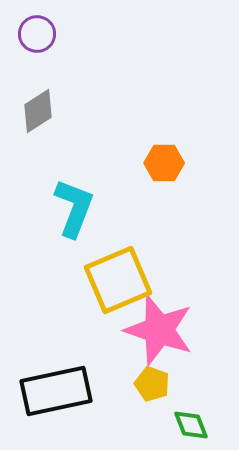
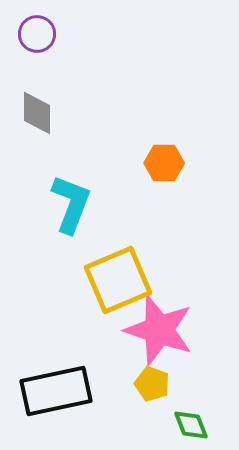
gray diamond: moved 1 px left, 2 px down; rotated 57 degrees counterclockwise
cyan L-shape: moved 3 px left, 4 px up
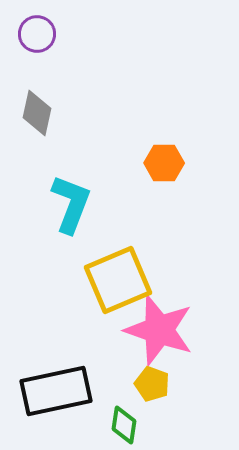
gray diamond: rotated 12 degrees clockwise
green diamond: moved 67 px left; rotated 30 degrees clockwise
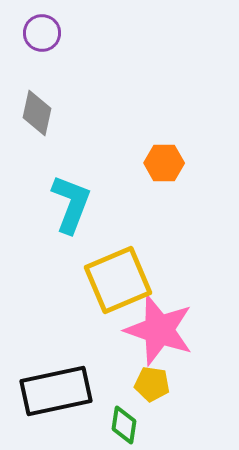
purple circle: moved 5 px right, 1 px up
yellow pentagon: rotated 12 degrees counterclockwise
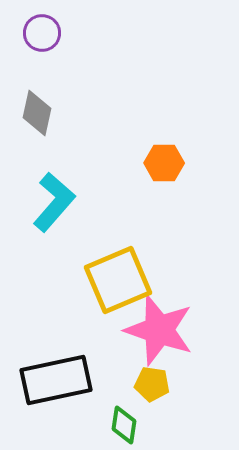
cyan L-shape: moved 17 px left, 2 px up; rotated 20 degrees clockwise
black rectangle: moved 11 px up
